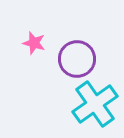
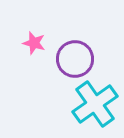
purple circle: moved 2 px left
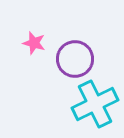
cyan cross: rotated 9 degrees clockwise
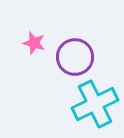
purple circle: moved 2 px up
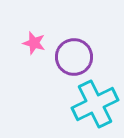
purple circle: moved 1 px left
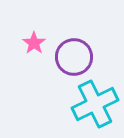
pink star: rotated 20 degrees clockwise
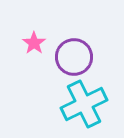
cyan cross: moved 11 px left
